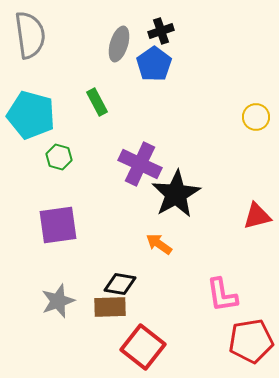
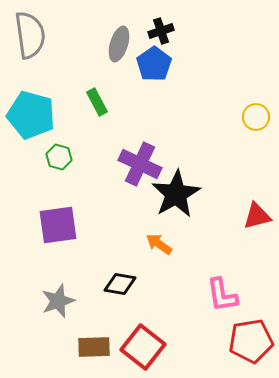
brown rectangle: moved 16 px left, 40 px down
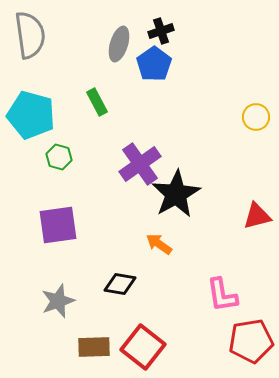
purple cross: rotated 30 degrees clockwise
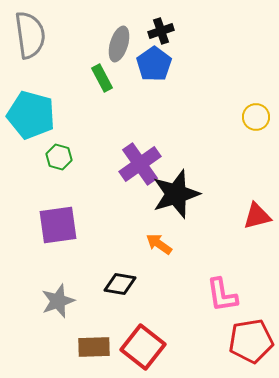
green rectangle: moved 5 px right, 24 px up
black star: rotated 12 degrees clockwise
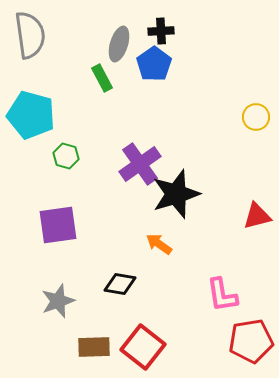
black cross: rotated 15 degrees clockwise
green hexagon: moved 7 px right, 1 px up
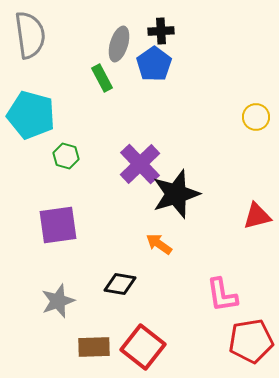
purple cross: rotated 9 degrees counterclockwise
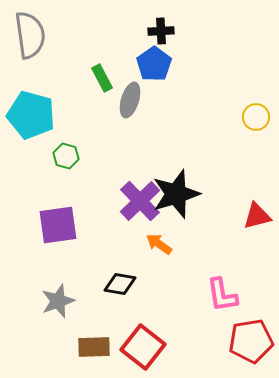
gray ellipse: moved 11 px right, 56 px down
purple cross: moved 37 px down
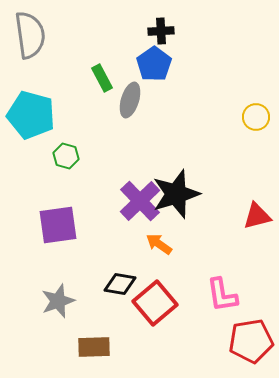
red square: moved 12 px right, 44 px up; rotated 12 degrees clockwise
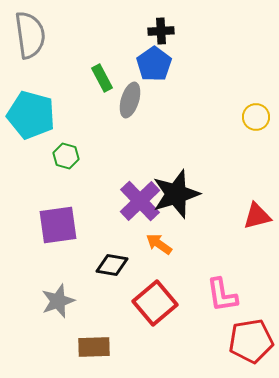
black diamond: moved 8 px left, 19 px up
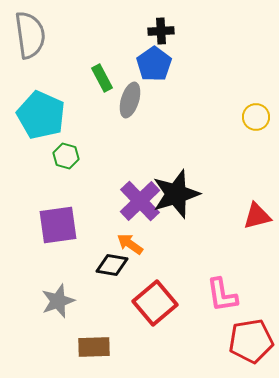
cyan pentagon: moved 10 px right; rotated 9 degrees clockwise
orange arrow: moved 29 px left
